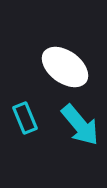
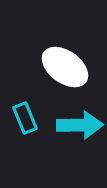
cyan arrow: rotated 51 degrees counterclockwise
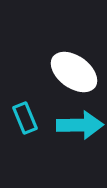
white ellipse: moved 9 px right, 5 px down
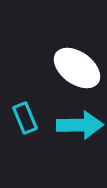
white ellipse: moved 3 px right, 4 px up
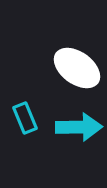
cyan arrow: moved 1 px left, 2 px down
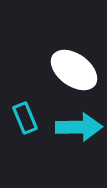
white ellipse: moved 3 px left, 2 px down
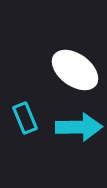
white ellipse: moved 1 px right
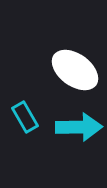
cyan rectangle: moved 1 px up; rotated 8 degrees counterclockwise
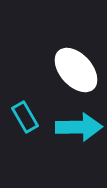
white ellipse: moved 1 px right; rotated 12 degrees clockwise
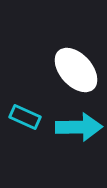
cyan rectangle: rotated 36 degrees counterclockwise
